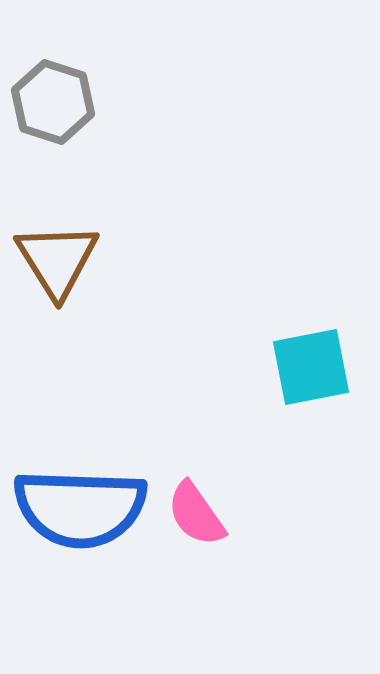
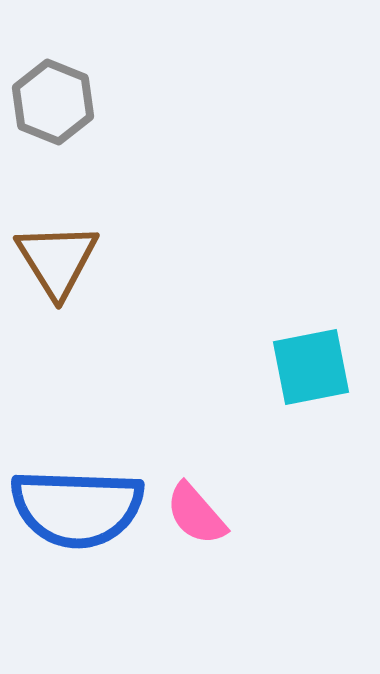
gray hexagon: rotated 4 degrees clockwise
blue semicircle: moved 3 px left
pink semicircle: rotated 6 degrees counterclockwise
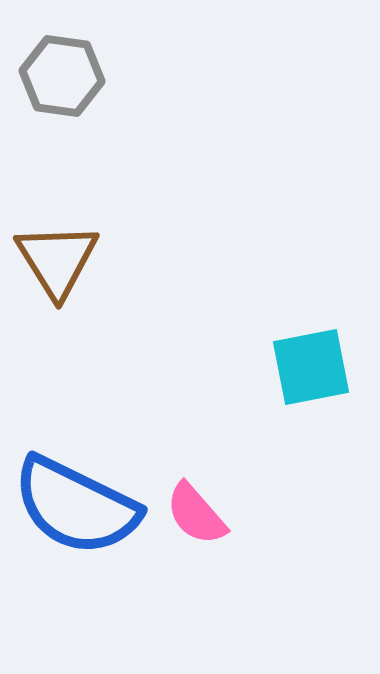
gray hexagon: moved 9 px right, 26 px up; rotated 14 degrees counterclockwise
blue semicircle: moved 1 px left, 2 px up; rotated 24 degrees clockwise
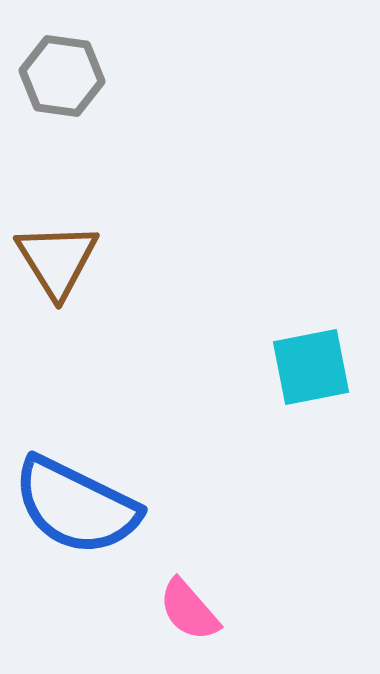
pink semicircle: moved 7 px left, 96 px down
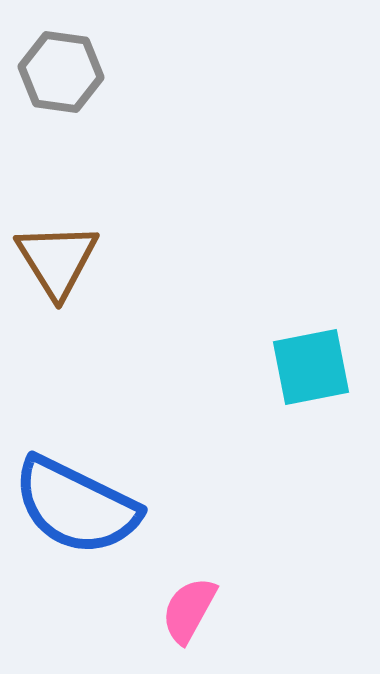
gray hexagon: moved 1 px left, 4 px up
pink semicircle: rotated 70 degrees clockwise
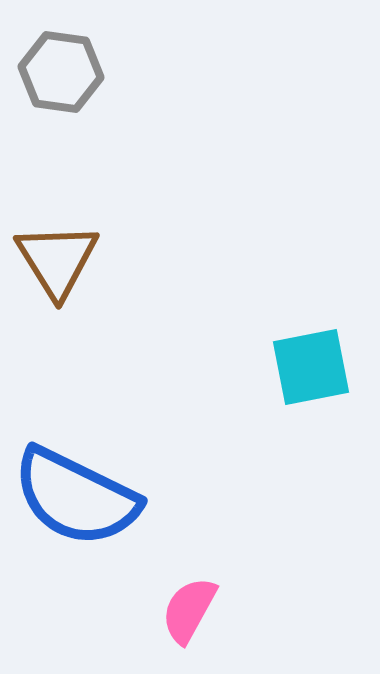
blue semicircle: moved 9 px up
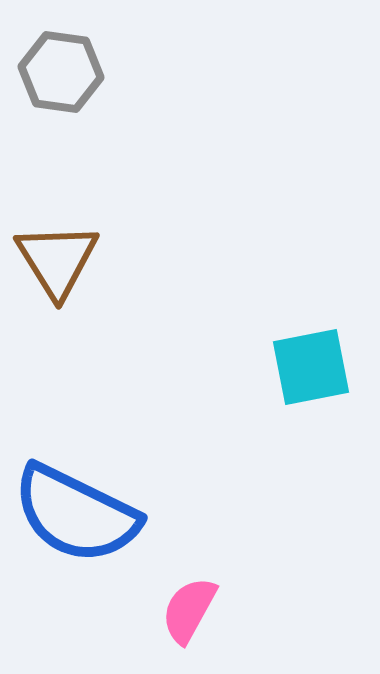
blue semicircle: moved 17 px down
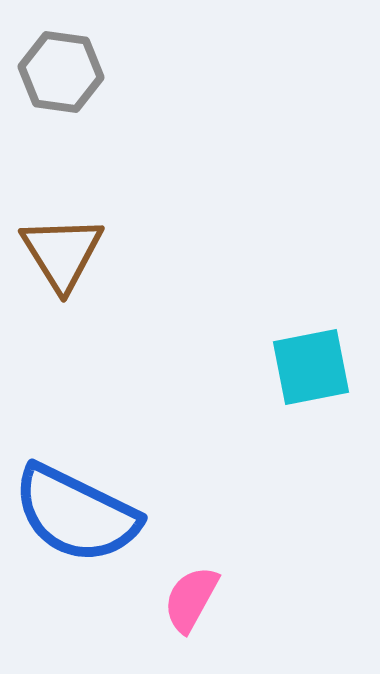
brown triangle: moved 5 px right, 7 px up
pink semicircle: moved 2 px right, 11 px up
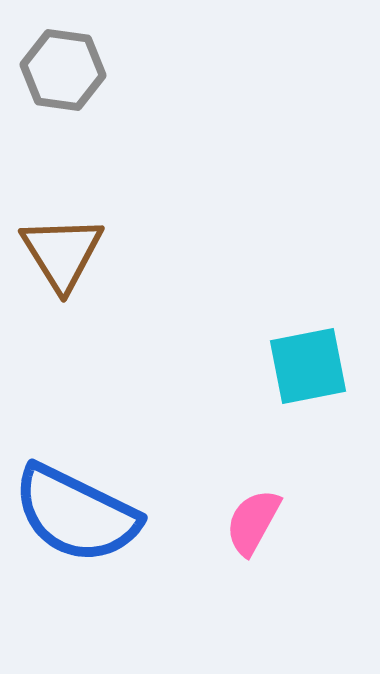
gray hexagon: moved 2 px right, 2 px up
cyan square: moved 3 px left, 1 px up
pink semicircle: moved 62 px right, 77 px up
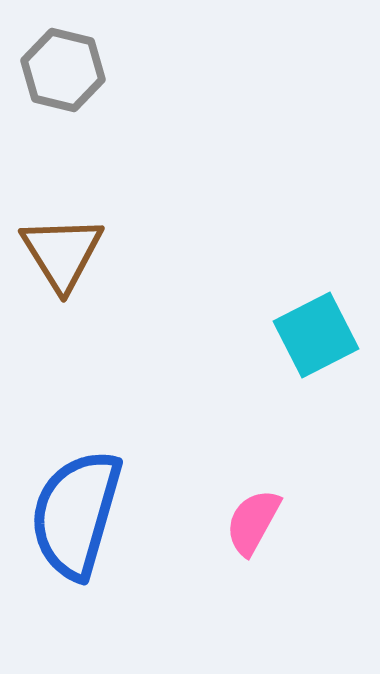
gray hexagon: rotated 6 degrees clockwise
cyan square: moved 8 px right, 31 px up; rotated 16 degrees counterclockwise
blue semicircle: rotated 80 degrees clockwise
